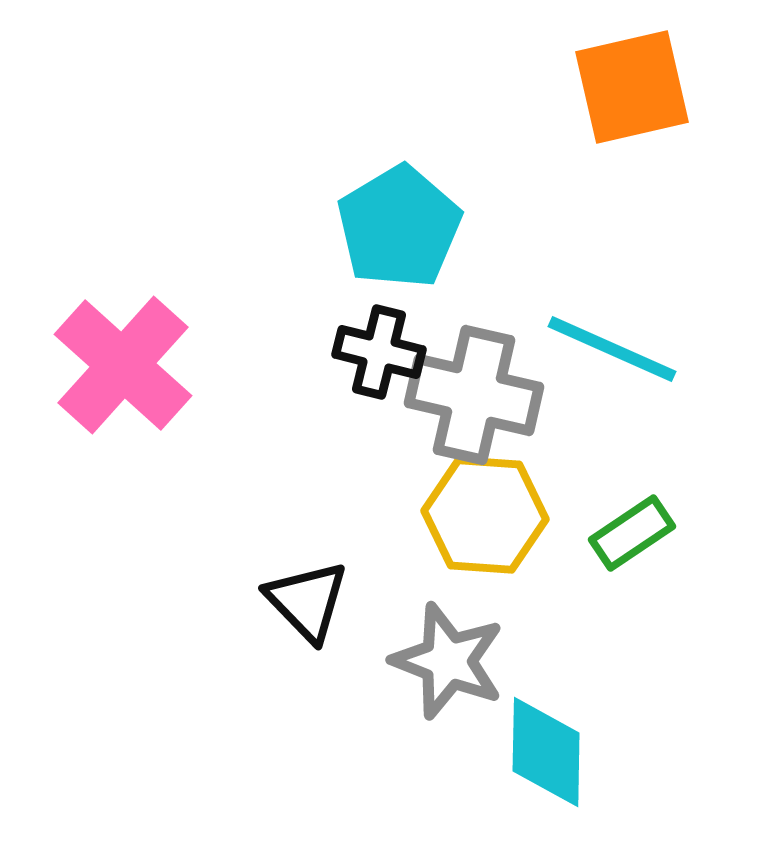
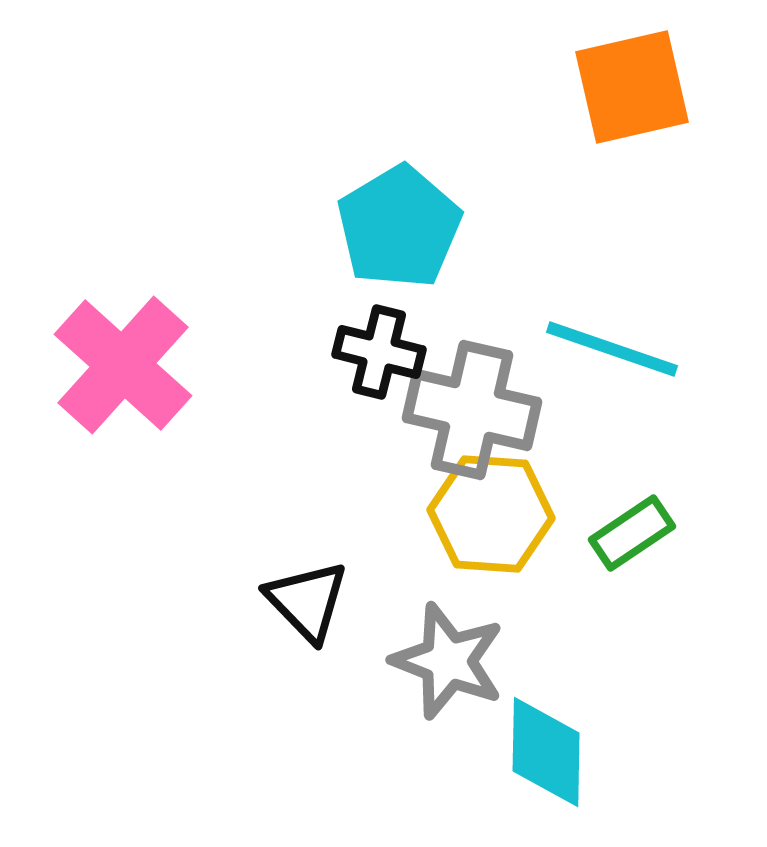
cyan line: rotated 5 degrees counterclockwise
gray cross: moved 2 px left, 15 px down
yellow hexagon: moved 6 px right, 1 px up
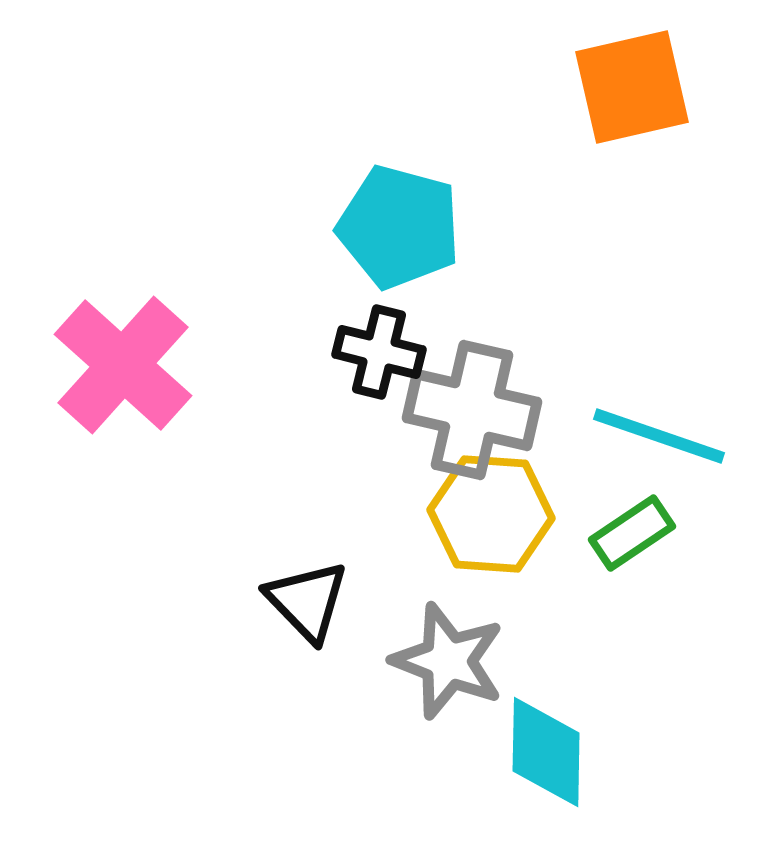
cyan pentagon: rotated 26 degrees counterclockwise
cyan line: moved 47 px right, 87 px down
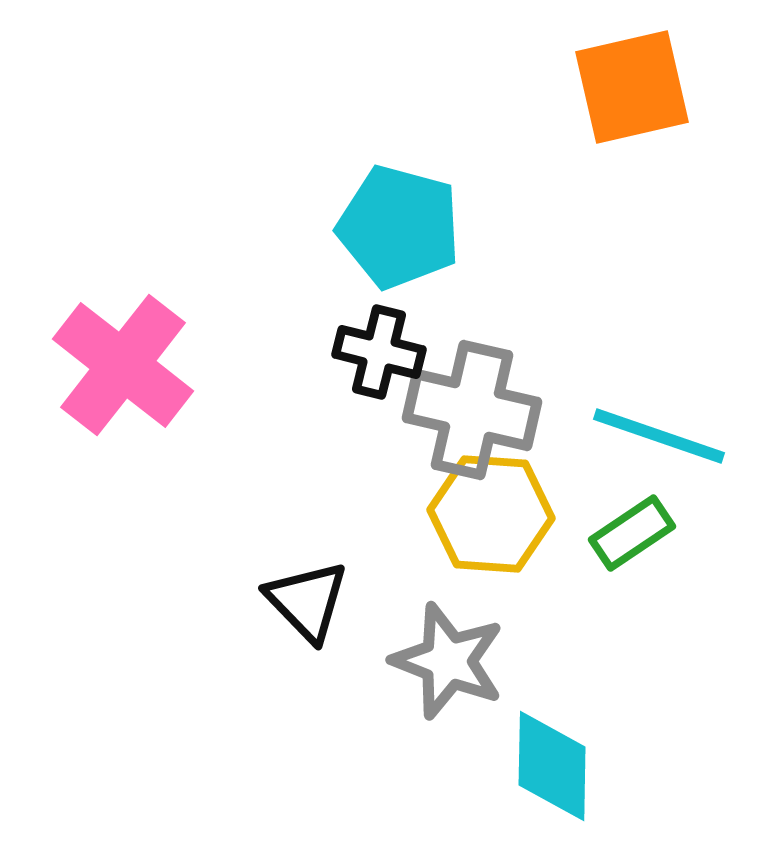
pink cross: rotated 4 degrees counterclockwise
cyan diamond: moved 6 px right, 14 px down
